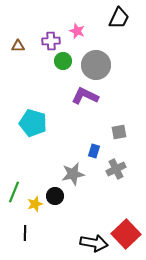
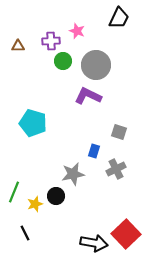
purple L-shape: moved 3 px right
gray square: rotated 28 degrees clockwise
black circle: moved 1 px right
black line: rotated 28 degrees counterclockwise
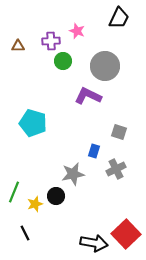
gray circle: moved 9 px right, 1 px down
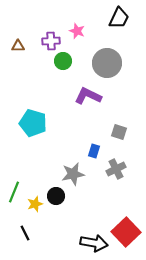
gray circle: moved 2 px right, 3 px up
red square: moved 2 px up
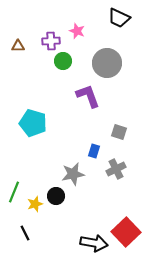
black trapezoid: rotated 90 degrees clockwise
purple L-shape: rotated 44 degrees clockwise
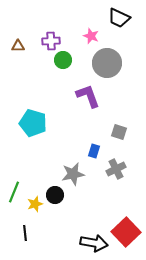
pink star: moved 14 px right, 5 px down
green circle: moved 1 px up
black circle: moved 1 px left, 1 px up
black line: rotated 21 degrees clockwise
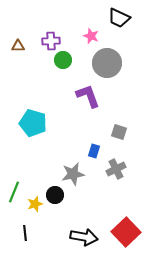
black arrow: moved 10 px left, 6 px up
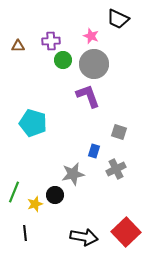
black trapezoid: moved 1 px left, 1 px down
gray circle: moved 13 px left, 1 px down
